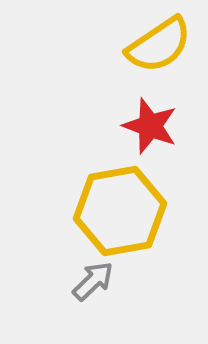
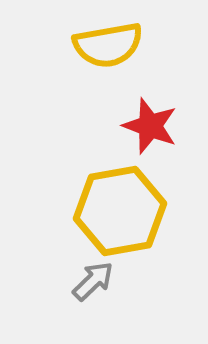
yellow semicircle: moved 51 px left; rotated 24 degrees clockwise
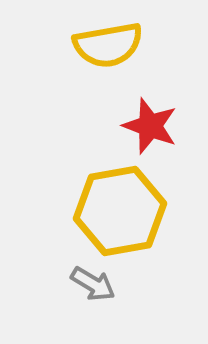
gray arrow: moved 3 px down; rotated 75 degrees clockwise
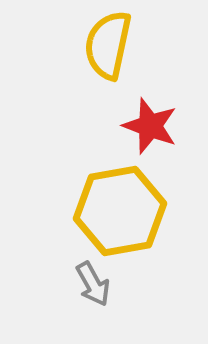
yellow semicircle: rotated 112 degrees clockwise
gray arrow: rotated 30 degrees clockwise
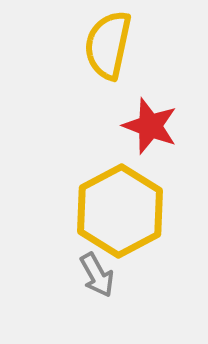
yellow hexagon: rotated 18 degrees counterclockwise
gray arrow: moved 4 px right, 9 px up
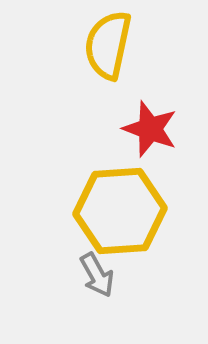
red star: moved 3 px down
yellow hexagon: rotated 24 degrees clockwise
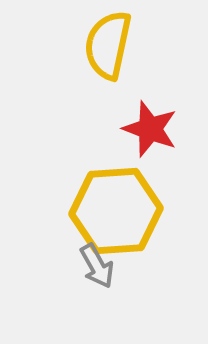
yellow hexagon: moved 4 px left
gray arrow: moved 9 px up
